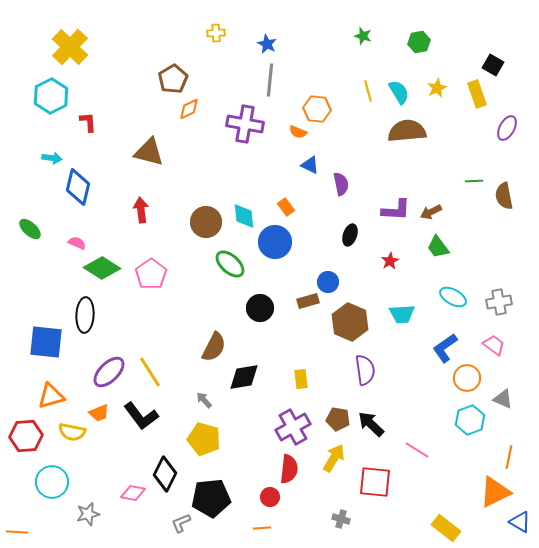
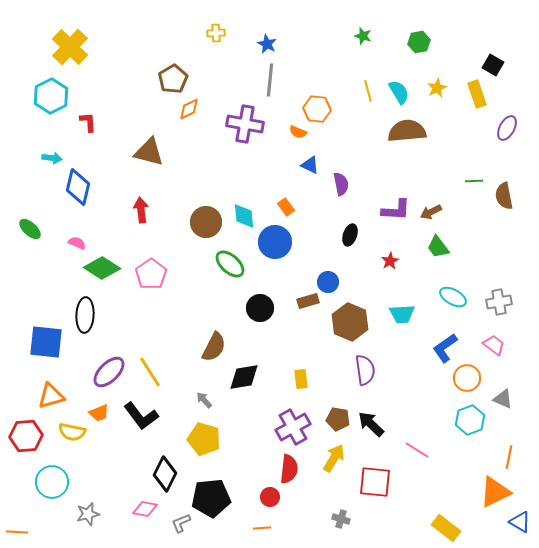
pink diamond at (133, 493): moved 12 px right, 16 px down
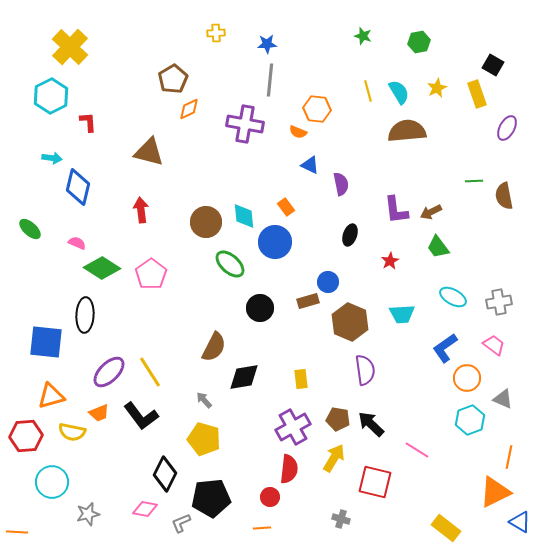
blue star at (267, 44): rotated 30 degrees counterclockwise
purple L-shape at (396, 210): rotated 80 degrees clockwise
red square at (375, 482): rotated 8 degrees clockwise
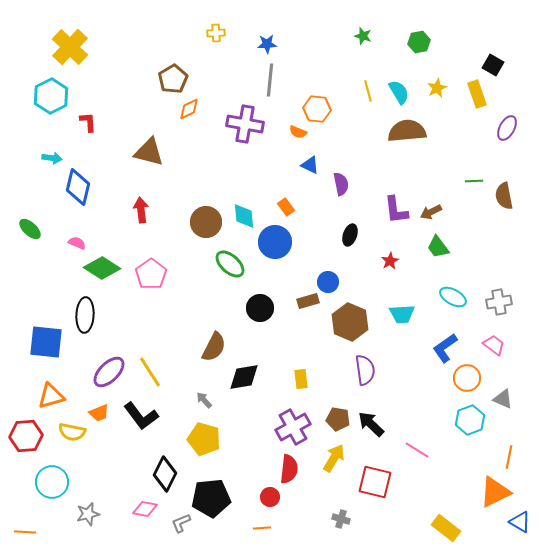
orange line at (17, 532): moved 8 px right
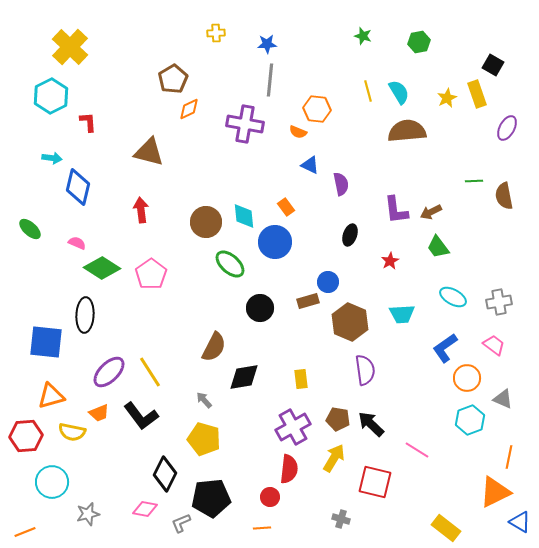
yellow star at (437, 88): moved 10 px right, 10 px down
orange line at (25, 532): rotated 25 degrees counterclockwise
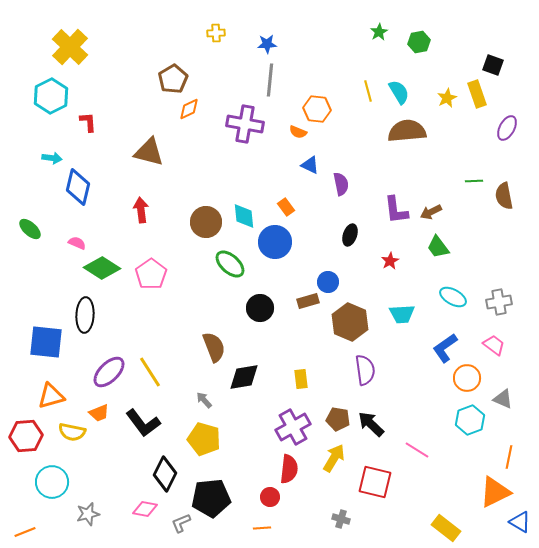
green star at (363, 36): moved 16 px right, 4 px up; rotated 24 degrees clockwise
black square at (493, 65): rotated 10 degrees counterclockwise
brown semicircle at (214, 347): rotated 48 degrees counterclockwise
black L-shape at (141, 416): moved 2 px right, 7 px down
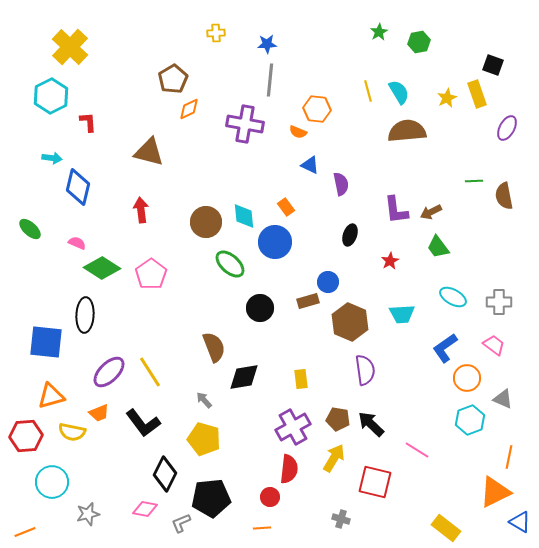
gray cross at (499, 302): rotated 10 degrees clockwise
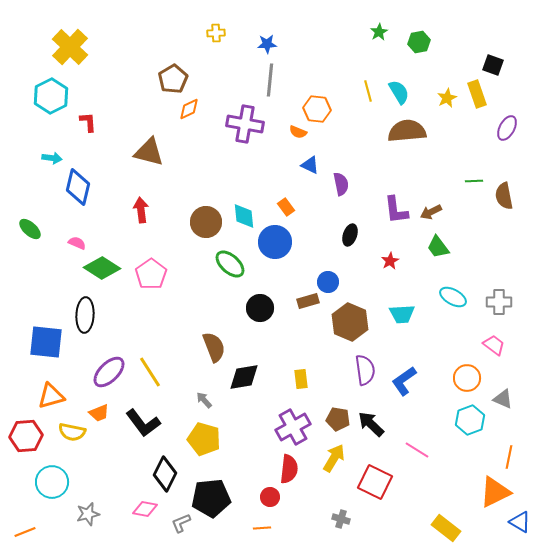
blue L-shape at (445, 348): moved 41 px left, 33 px down
red square at (375, 482): rotated 12 degrees clockwise
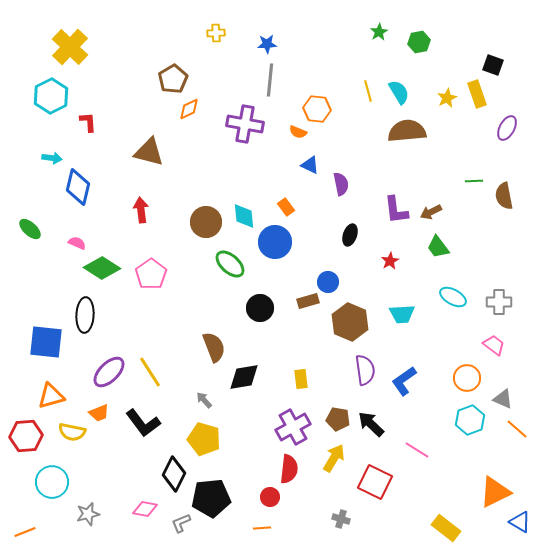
orange line at (509, 457): moved 8 px right, 28 px up; rotated 60 degrees counterclockwise
black diamond at (165, 474): moved 9 px right
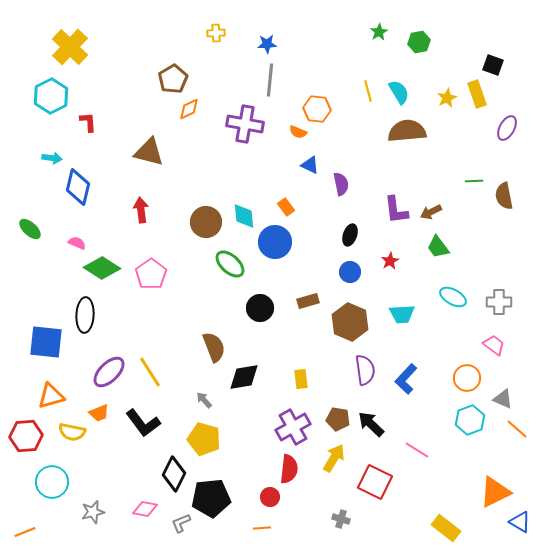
blue circle at (328, 282): moved 22 px right, 10 px up
blue L-shape at (404, 381): moved 2 px right, 2 px up; rotated 12 degrees counterclockwise
gray star at (88, 514): moved 5 px right, 2 px up
